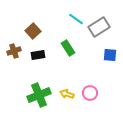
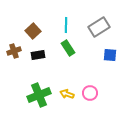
cyan line: moved 10 px left, 6 px down; rotated 56 degrees clockwise
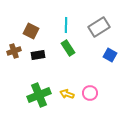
brown square: moved 2 px left; rotated 21 degrees counterclockwise
blue square: rotated 24 degrees clockwise
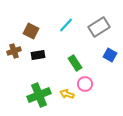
cyan line: rotated 42 degrees clockwise
green rectangle: moved 7 px right, 15 px down
pink circle: moved 5 px left, 9 px up
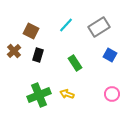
brown cross: rotated 24 degrees counterclockwise
black rectangle: rotated 64 degrees counterclockwise
pink circle: moved 27 px right, 10 px down
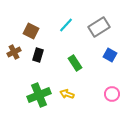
brown cross: moved 1 px down; rotated 16 degrees clockwise
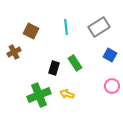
cyan line: moved 2 px down; rotated 49 degrees counterclockwise
black rectangle: moved 16 px right, 13 px down
pink circle: moved 8 px up
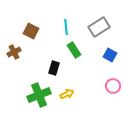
green rectangle: moved 1 px left, 13 px up
pink circle: moved 1 px right
yellow arrow: rotated 136 degrees clockwise
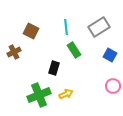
yellow arrow: moved 1 px left
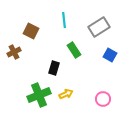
cyan line: moved 2 px left, 7 px up
pink circle: moved 10 px left, 13 px down
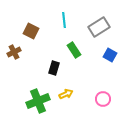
green cross: moved 1 px left, 6 px down
